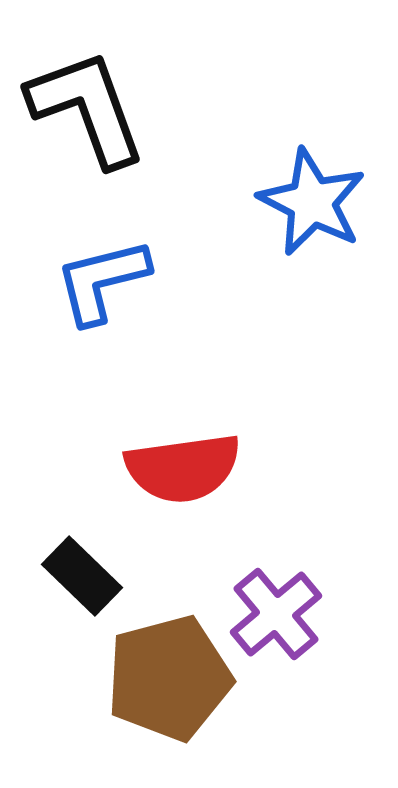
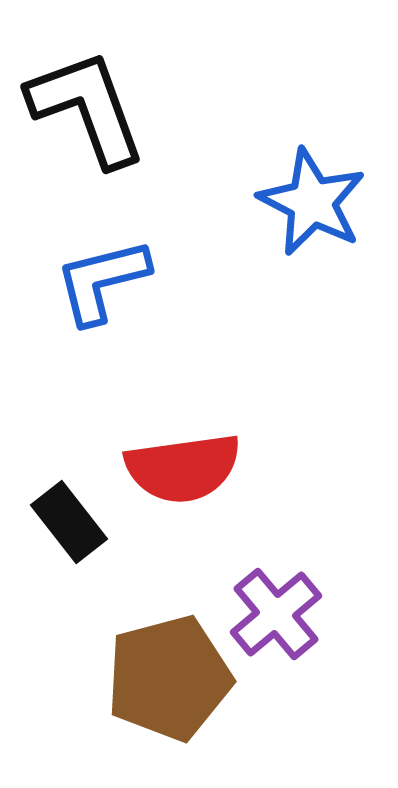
black rectangle: moved 13 px left, 54 px up; rotated 8 degrees clockwise
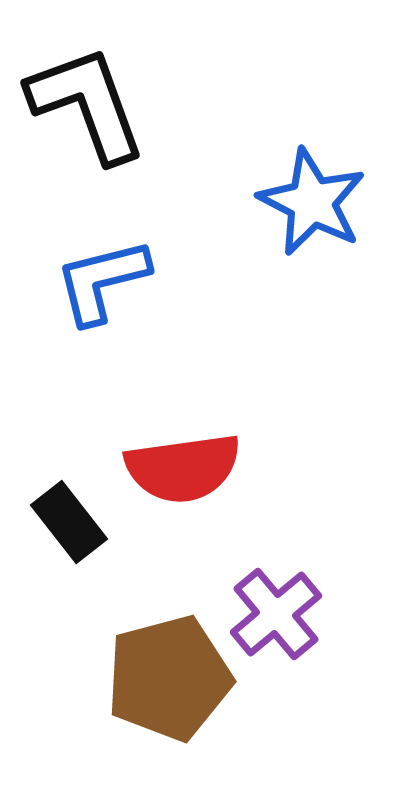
black L-shape: moved 4 px up
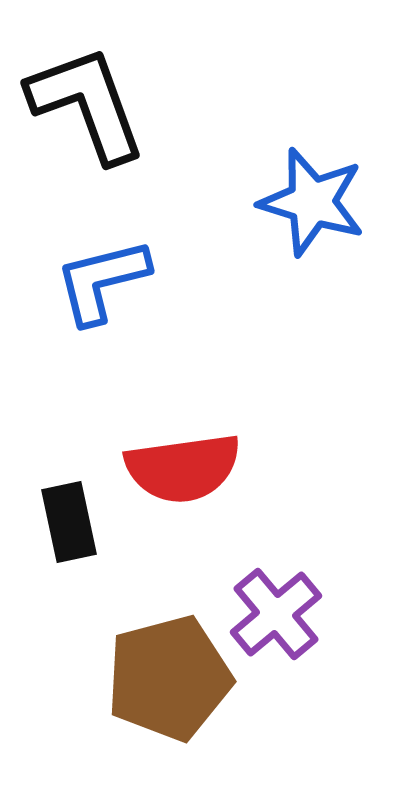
blue star: rotated 10 degrees counterclockwise
black rectangle: rotated 26 degrees clockwise
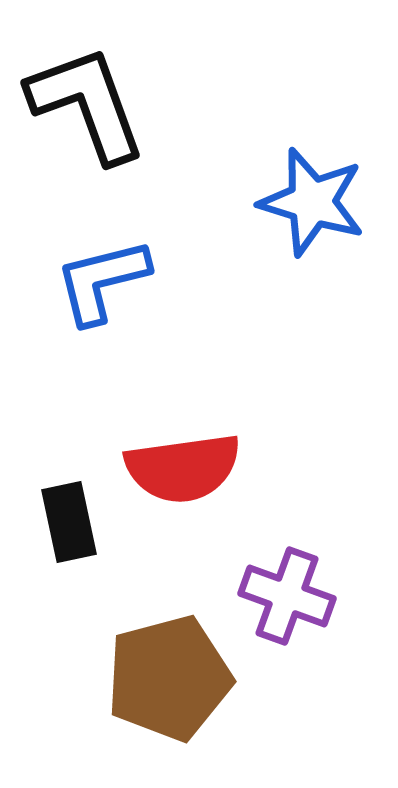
purple cross: moved 11 px right, 18 px up; rotated 30 degrees counterclockwise
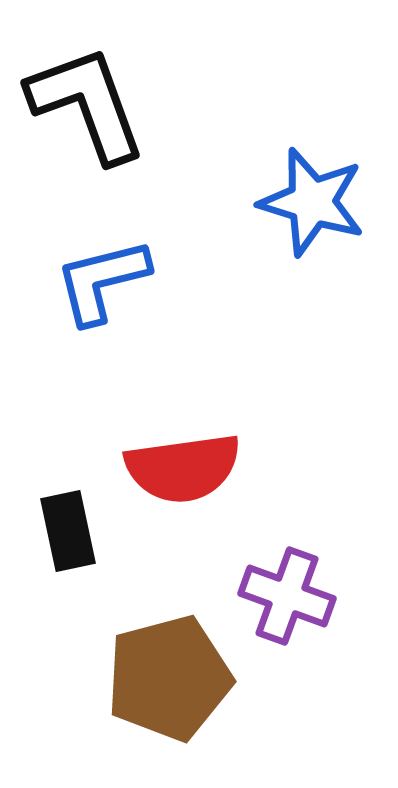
black rectangle: moved 1 px left, 9 px down
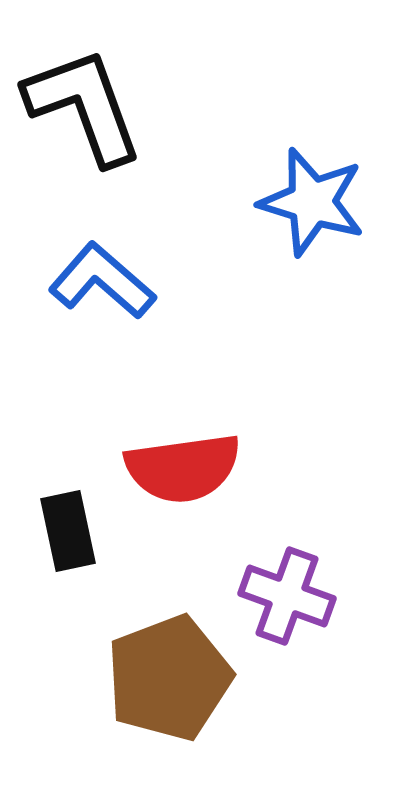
black L-shape: moved 3 px left, 2 px down
blue L-shape: rotated 55 degrees clockwise
brown pentagon: rotated 6 degrees counterclockwise
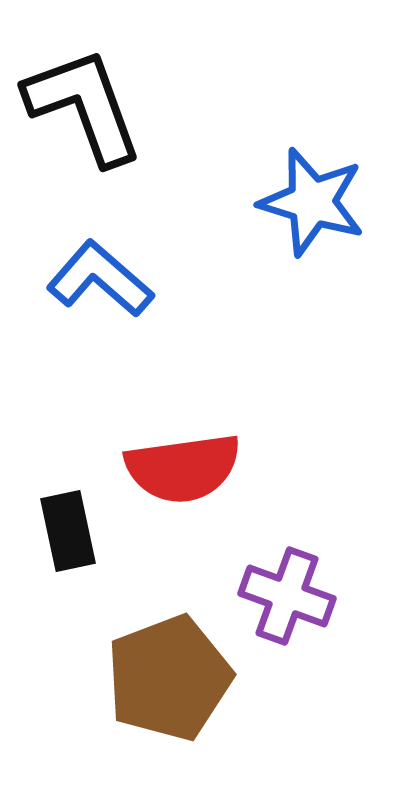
blue L-shape: moved 2 px left, 2 px up
